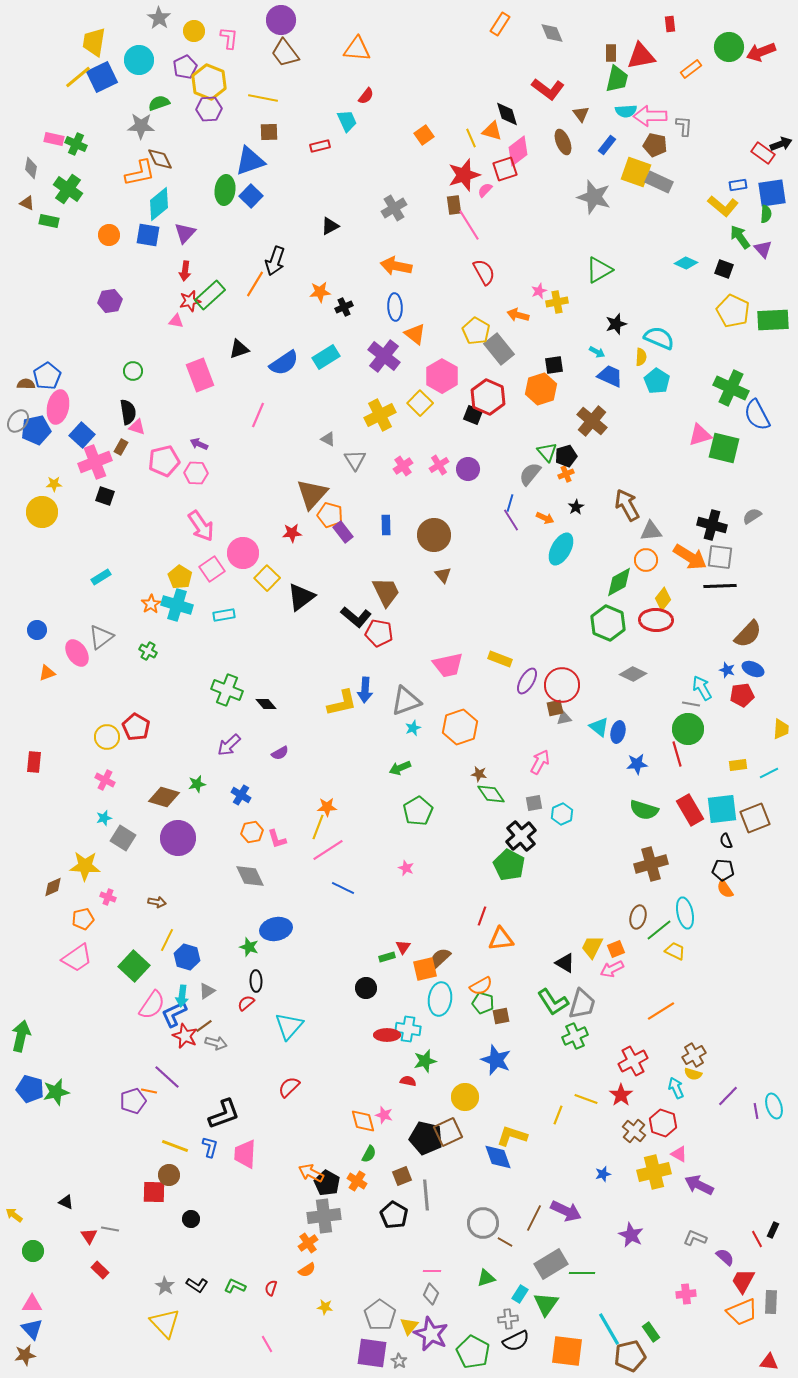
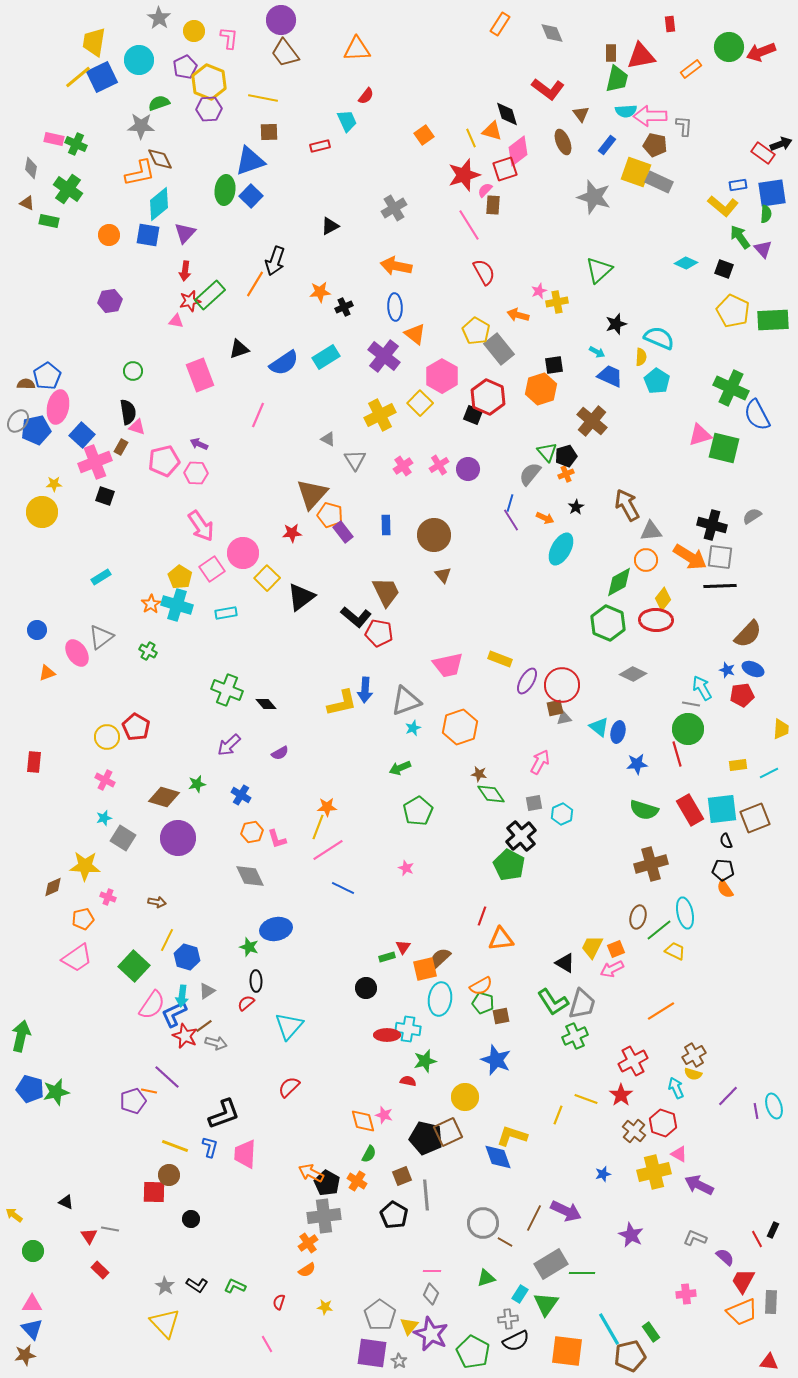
orange triangle at (357, 49): rotated 8 degrees counterclockwise
brown rectangle at (454, 205): moved 39 px right; rotated 12 degrees clockwise
green triangle at (599, 270): rotated 12 degrees counterclockwise
cyan rectangle at (224, 615): moved 2 px right, 2 px up
red semicircle at (271, 1288): moved 8 px right, 14 px down
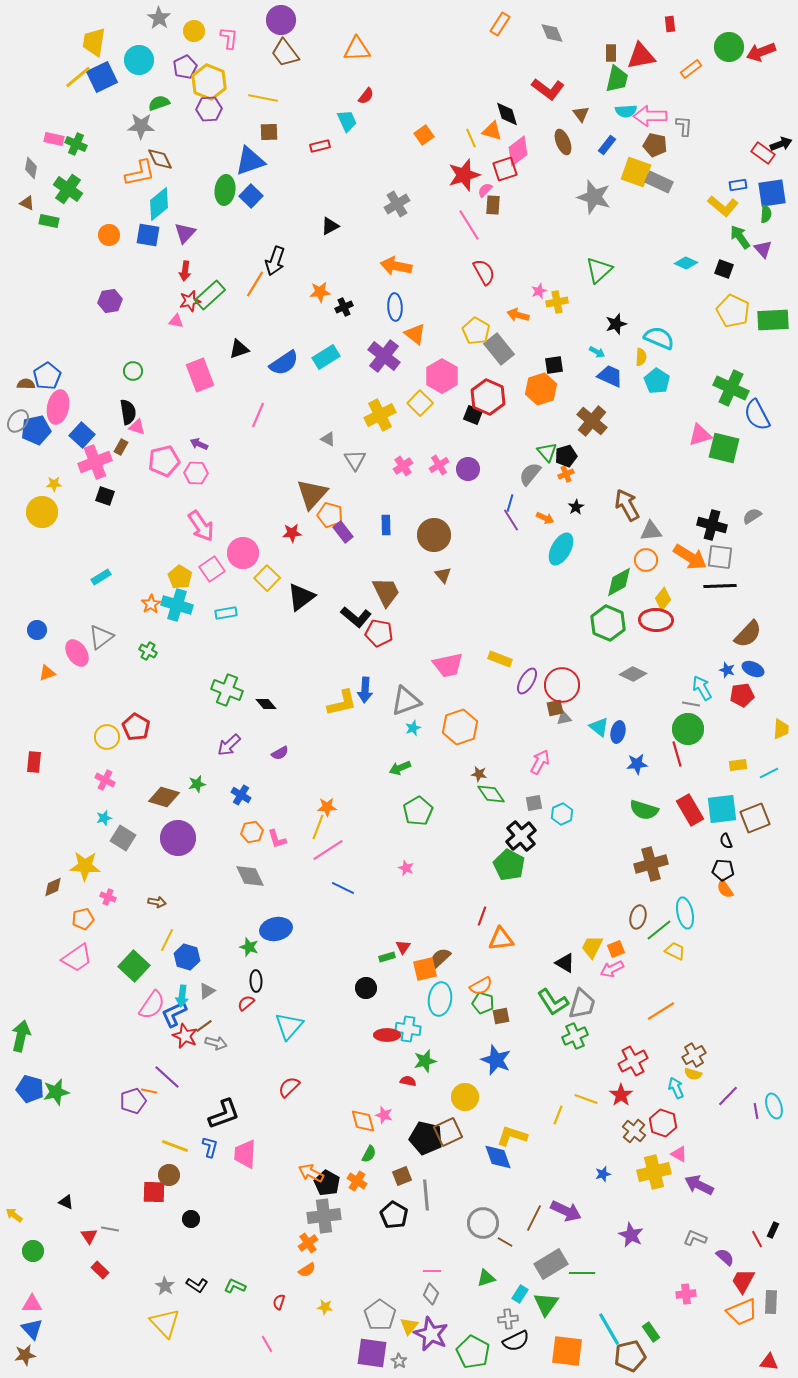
gray cross at (394, 208): moved 3 px right, 4 px up
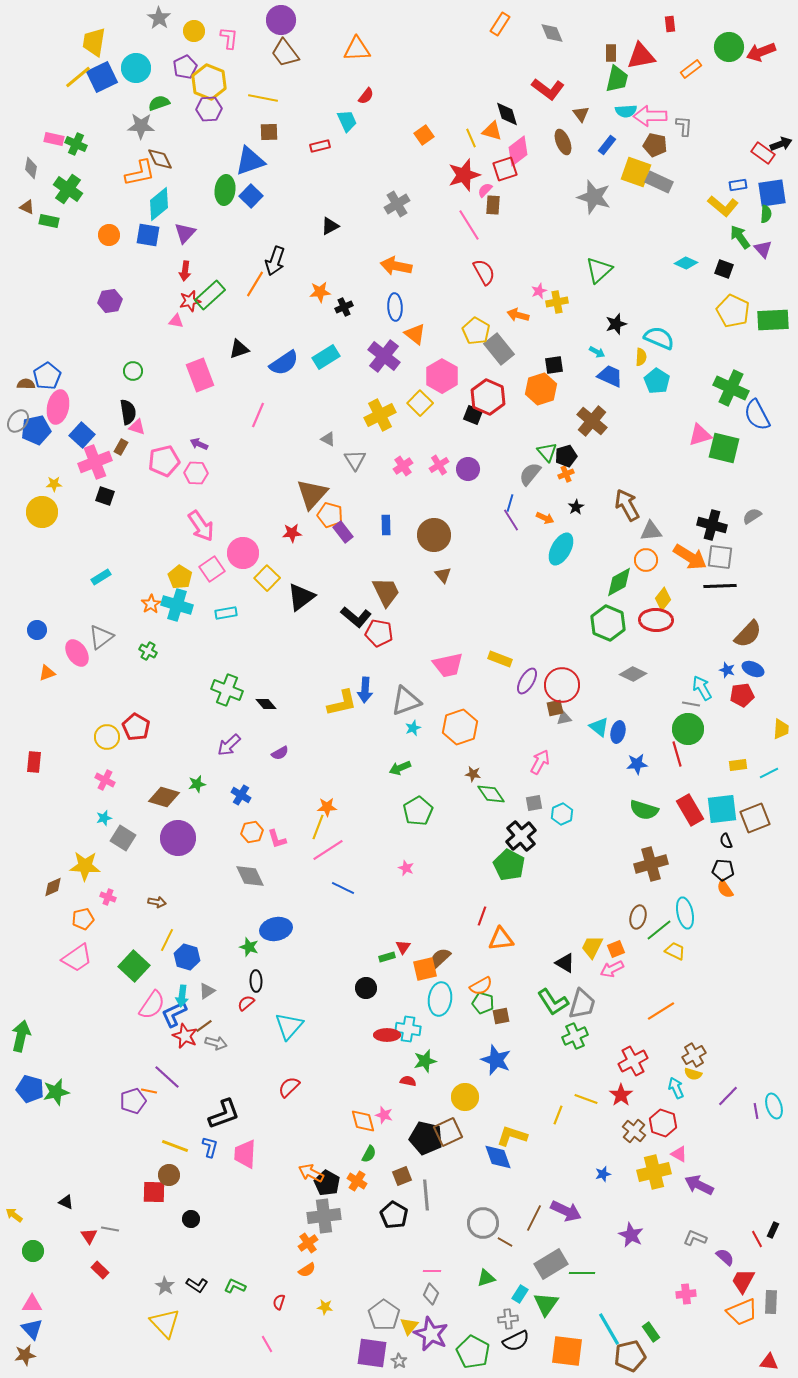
cyan circle at (139, 60): moved 3 px left, 8 px down
brown triangle at (27, 203): moved 4 px down
brown star at (479, 774): moved 6 px left
gray pentagon at (380, 1315): moved 4 px right
